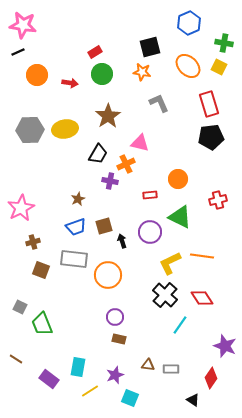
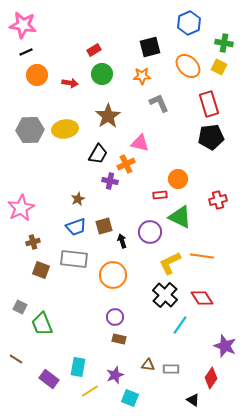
black line at (18, 52): moved 8 px right
red rectangle at (95, 52): moved 1 px left, 2 px up
orange star at (142, 72): moved 4 px down; rotated 12 degrees counterclockwise
red rectangle at (150, 195): moved 10 px right
orange circle at (108, 275): moved 5 px right
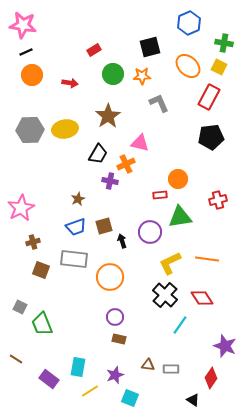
green circle at (102, 74): moved 11 px right
orange circle at (37, 75): moved 5 px left
red rectangle at (209, 104): moved 7 px up; rotated 45 degrees clockwise
green triangle at (180, 217): rotated 35 degrees counterclockwise
orange line at (202, 256): moved 5 px right, 3 px down
orange circle at (113, 275): moved 3 px left, 2 px down
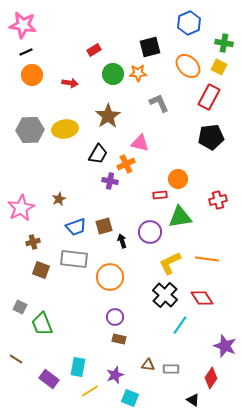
orange star at (142, 76): moved 4 px left, 3 px up
brown star at (78, 199): moved 19 px left
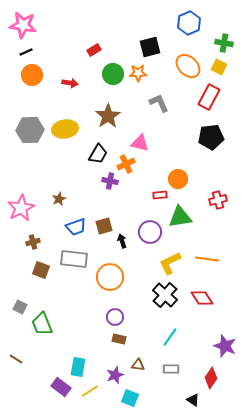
cyan line at (180, 325): moved 10 px left, 12 px down
brown triangle at (148, 365): moved 10 px left
purple rectangle at (49, 379): moved 12 px right, 8 px down
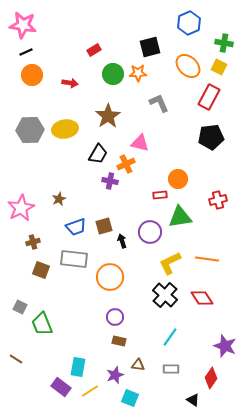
brown rectangle at (119, 339): moved 2 px down
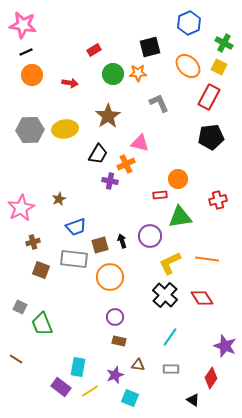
green cross at (224, 43): rotated 18 degrees clockwise
brown square at (104, 226): moved 4 px left, 19 px down
purple circle at (150, 232): moved 4 px down
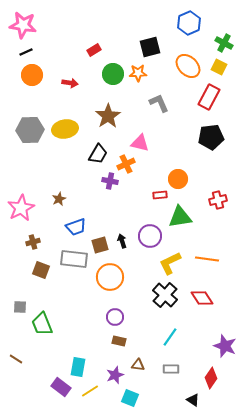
gray square at (20, 307): rotated 24 degrees counterclockwise
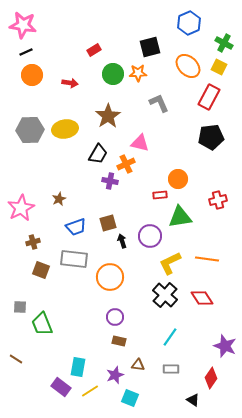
brown square at (100, 245): moved 8 px right, 22 px up
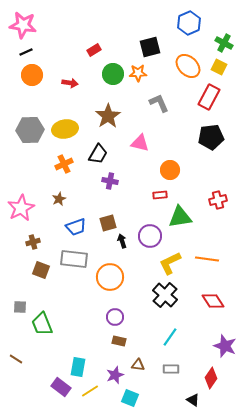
orange cross at (126, 164): moved 62 px left
orange circle at (178, 179): moved 8 px left, 9 px up
red diamond at (202, 298): moved 11 px right, 3 px down
